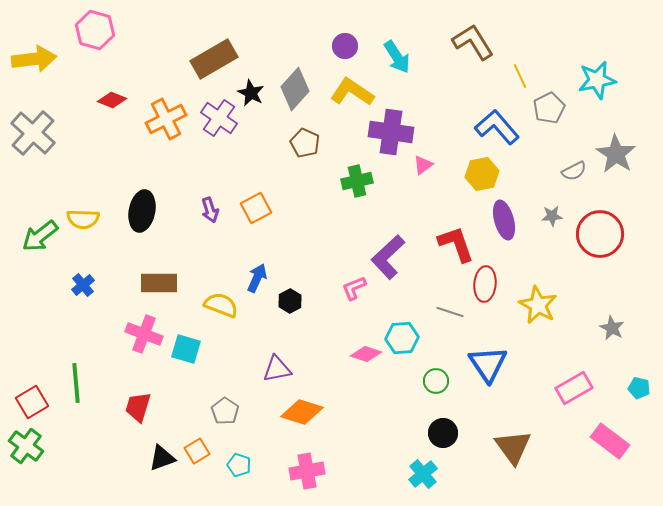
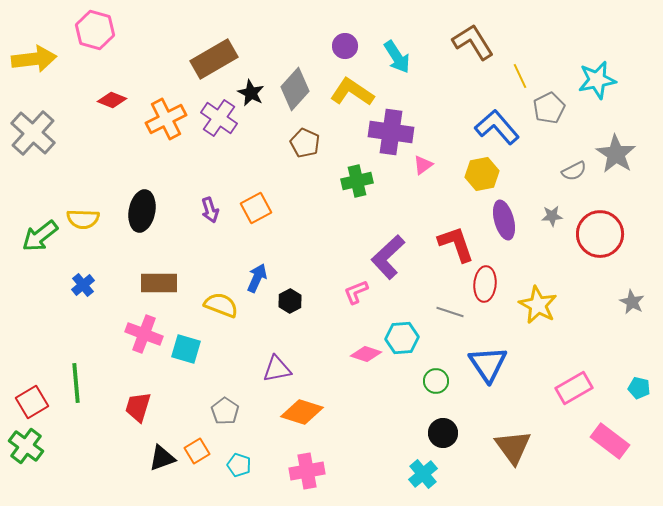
pink L-shape at (354, 288): moved 2 px right, 4 px down
gray star at (612, 328): moved 20 px right, 26 px up
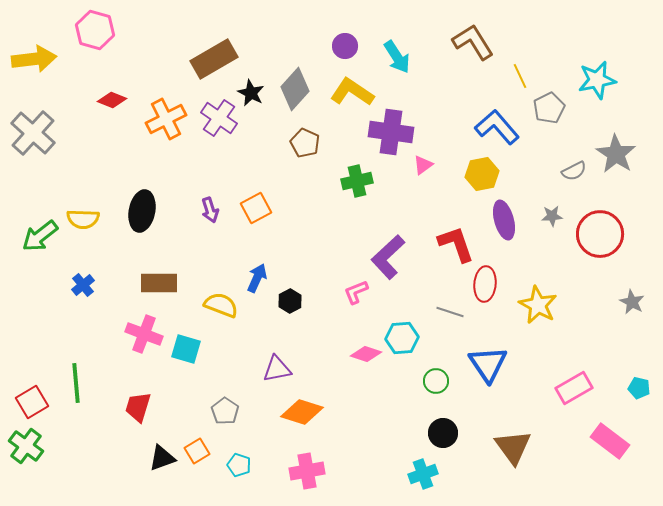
cyan cross at (423, 474): rotated 20 degrees clockwise
